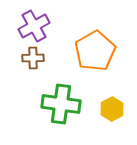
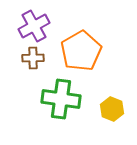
orange pentagon: moved 14 px left
green cross: moved 5 px up
yellow hexagon: rotated 10 degrees counterclockwise
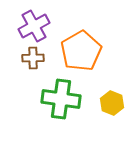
yellow hexagon: moved 6 px up
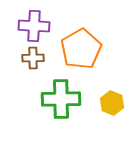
purple cross: rotated 32 degrees clockwise
orange pentagon: moved 2 px up
green cross: rotated 9 degrees counterclockwise
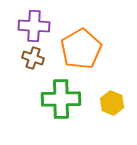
brown cross: rotated 20 degrees clockwise
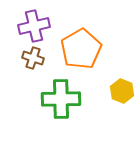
purple cross: rotated 16 degrees counterclockwise
yellow hexagon: moved 10 px right, 12 px up
